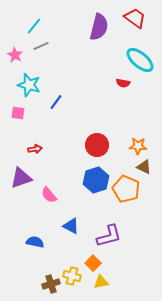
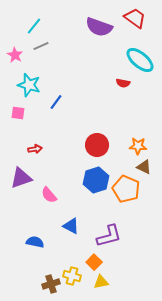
purple semicircle: rotated 96 degrees clockwise
orange square: moved 1 px right, 1 px up
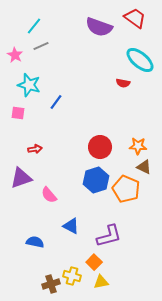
red circle: moved 3 px right, 2 px down
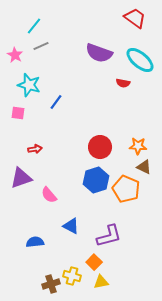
purple semicircle: moved 26 px down
blue semicircle: rotated 18 degrees counterclockwise
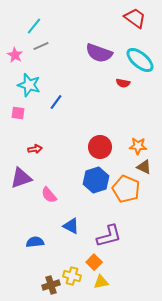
brown cross: moved 1 px down
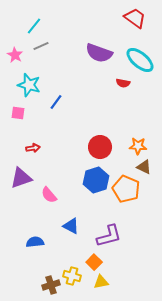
red arrow: moved 2 px left, 1 px up
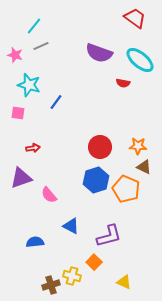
pink star: rotated 14 degrees counterclockwise
yellow triangle: moved 23 px right; rotated 35 degrees clockwise
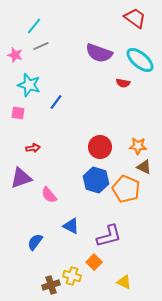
blue hexagon: rotated 25 degrees counterclockwise
blue semicircle: rotated 48 degrees counterclockwise
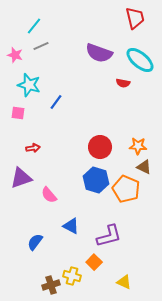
red trapezoid: rotated 40 degrees clockwise
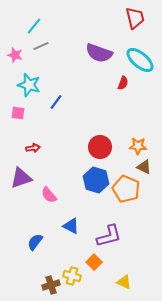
red semicircle: rotated 80 degrees counterclockwise
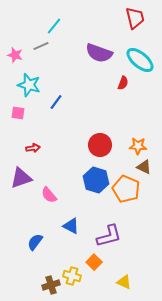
cyan line: moved 20 px right
red circle: moved 2 px up
